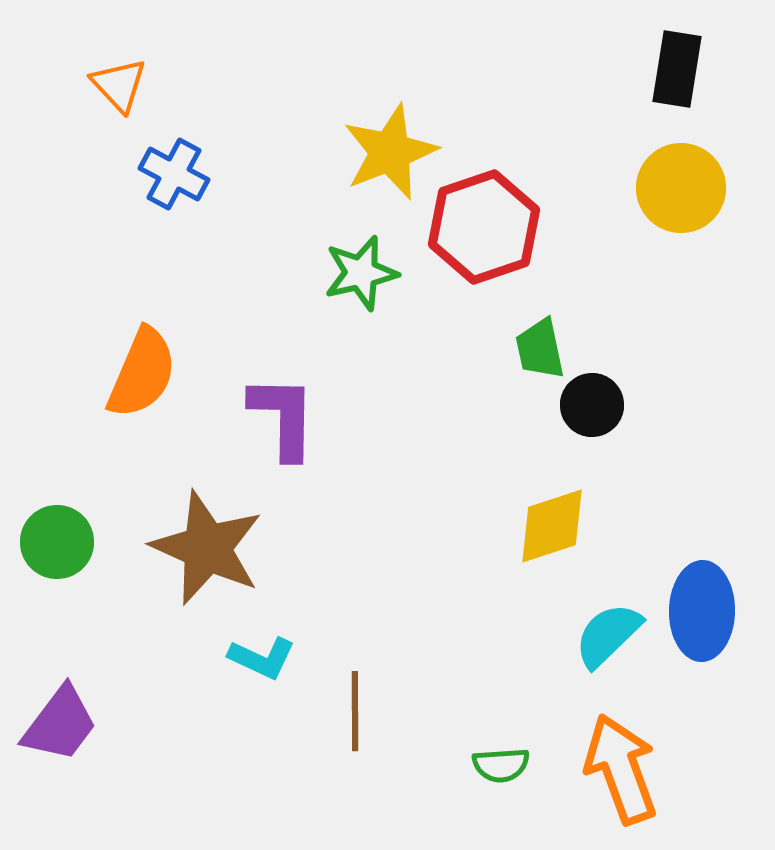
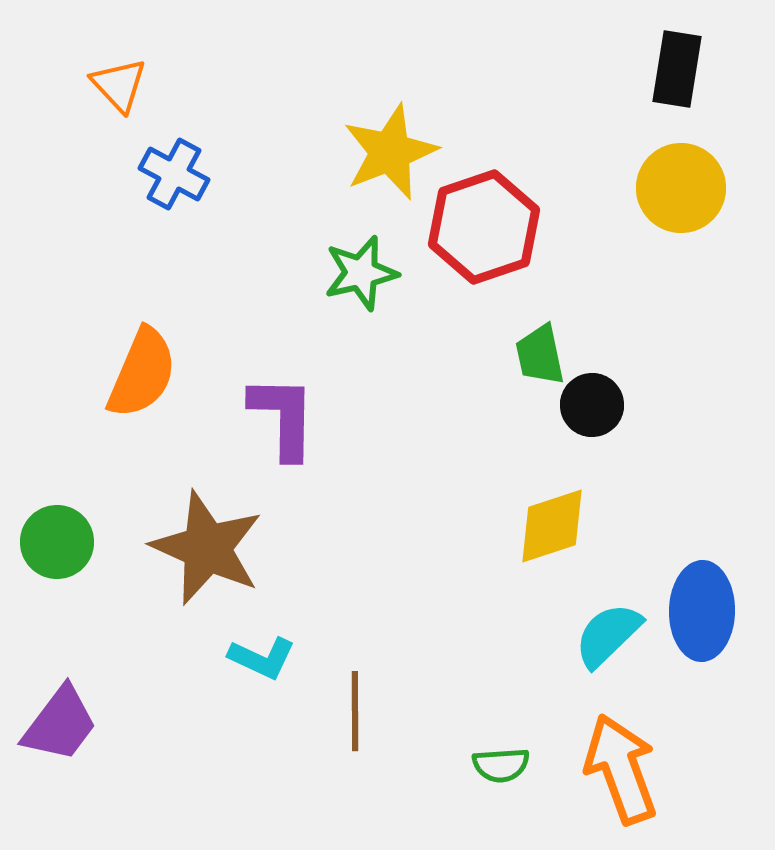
green trapezoid: moved 6 px down
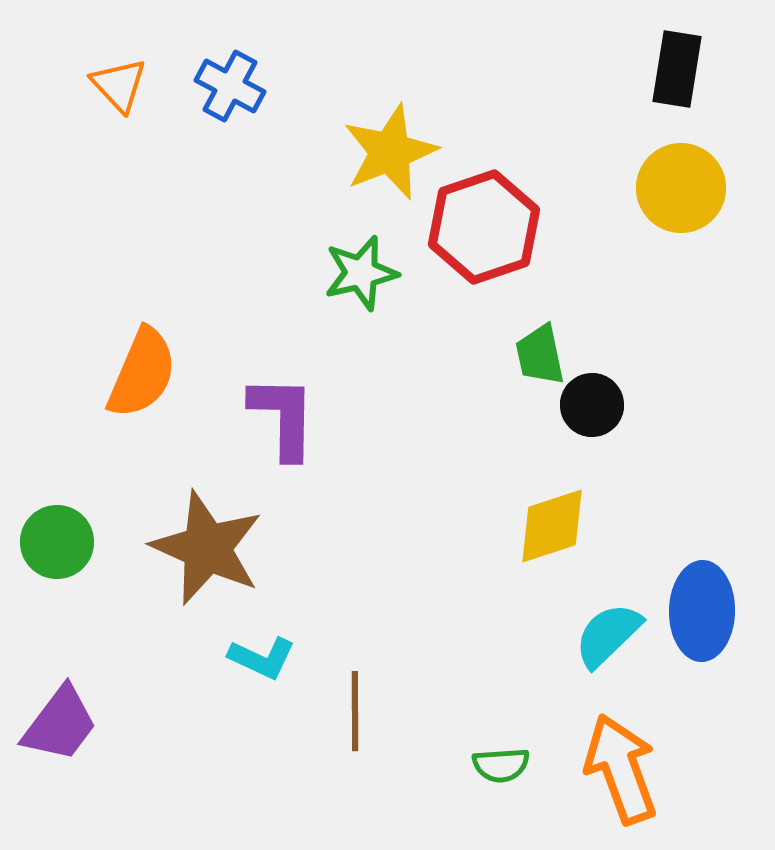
blue cross: moved 56 px right, 88 px up
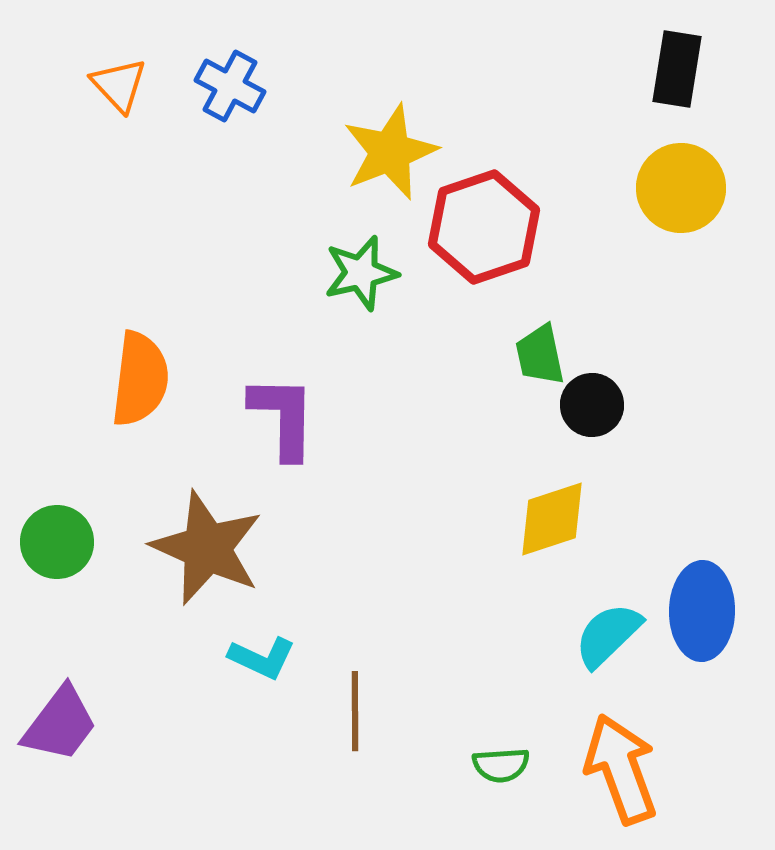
orange semicircle: moved 2 px left, 6 px down; rotated 16 degrees counterclockwise
yellow diamond: moved 7 px up
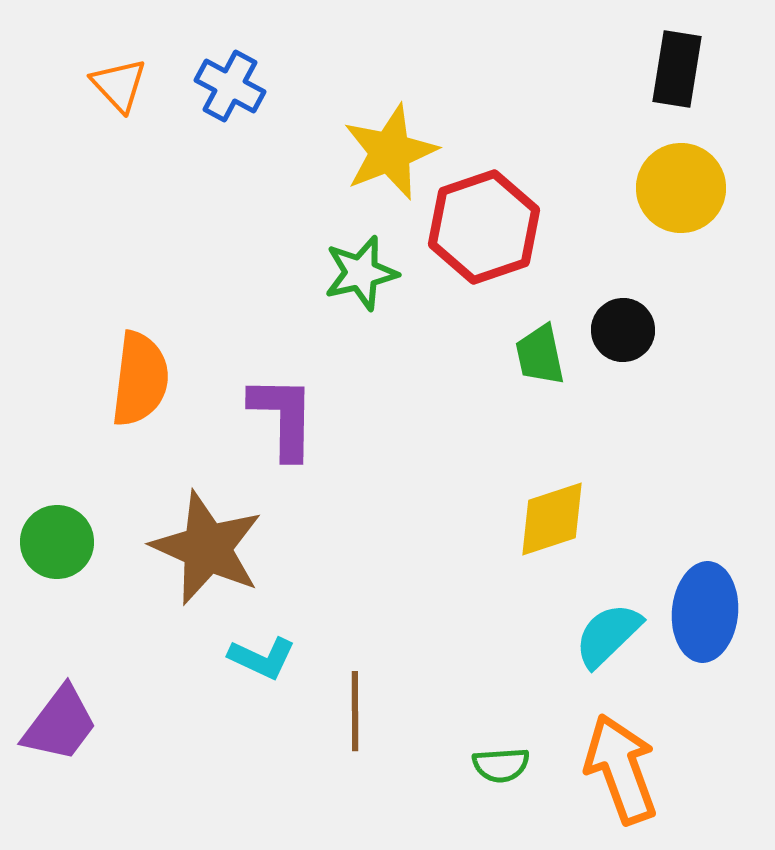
black circle: moved 31 px right, 75 px up
blue ellipse: moved 3 px right, 1 px down; rotated 4 degrees clockwise
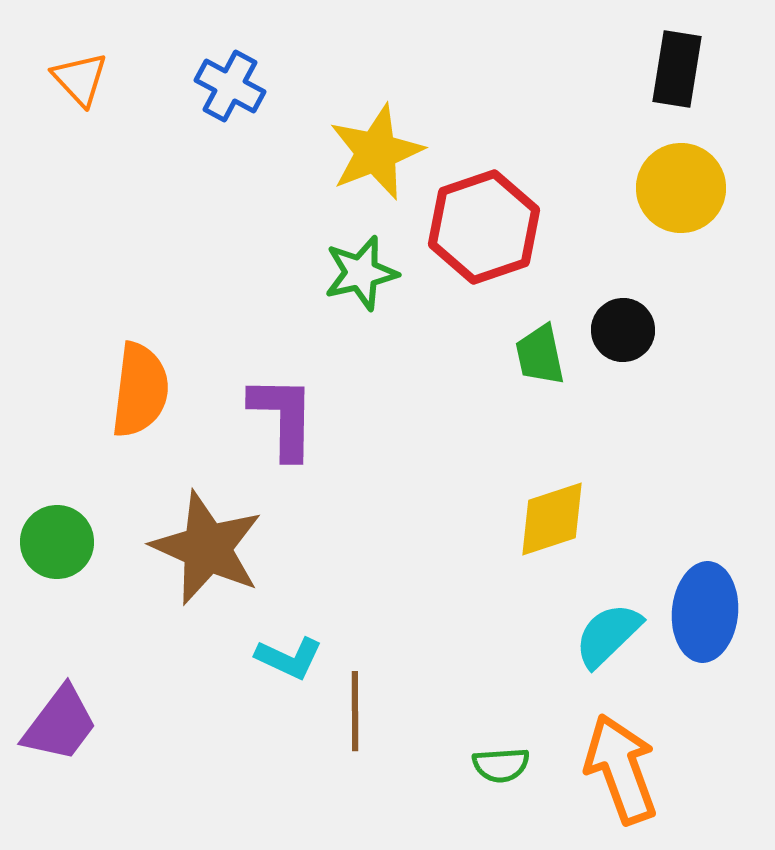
orange triangle: moved 39 px left, 6 px up
yellow star: moved 14 px left
orange semicircle: moved 11 px down
cyan L-shape: moved 27 px right
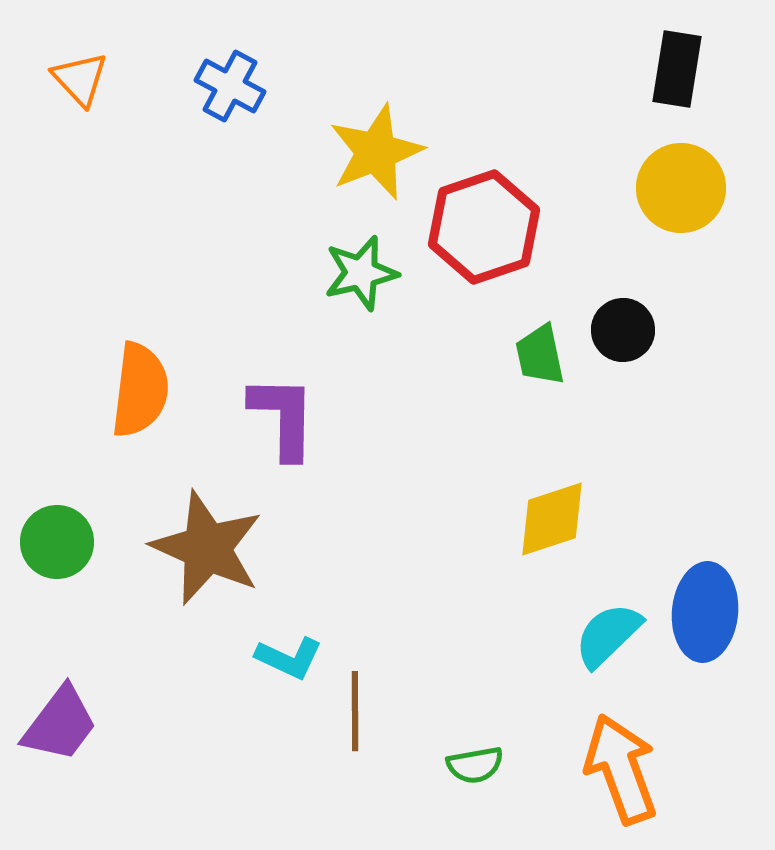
green semicircle: moved 26 px left; rotated 6 degrees counterclockwise
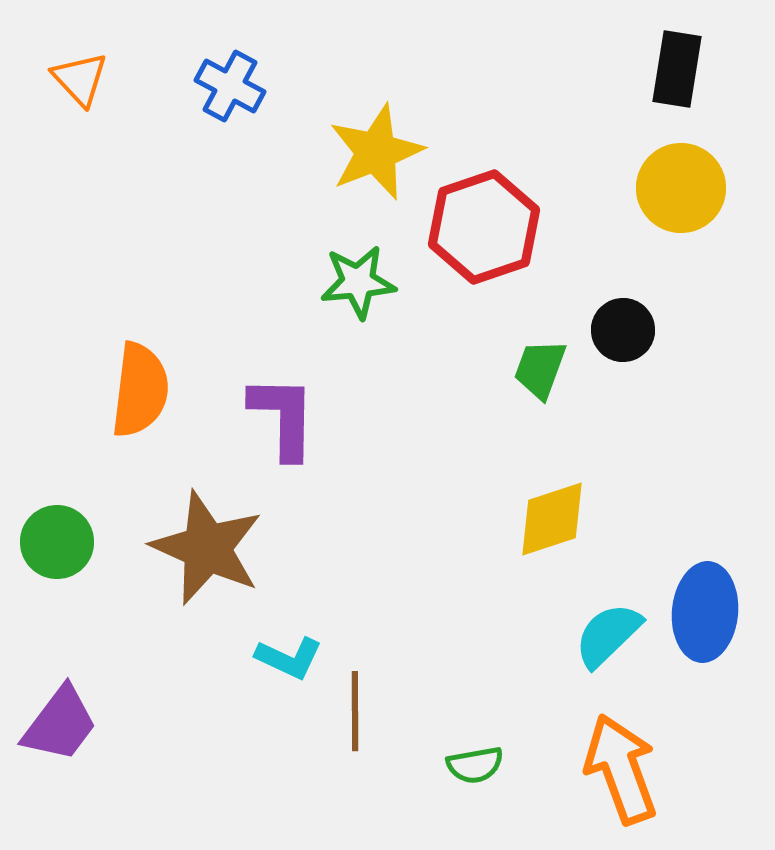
green star: moved 3 px left, 9 px down; rotated 8 degrees clockwise
green trapezoid: moved 14 px down; rotated 32 degrees clockwise
